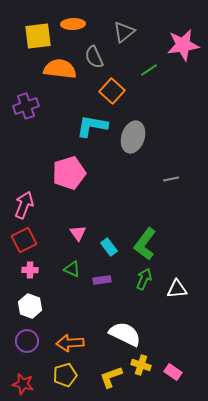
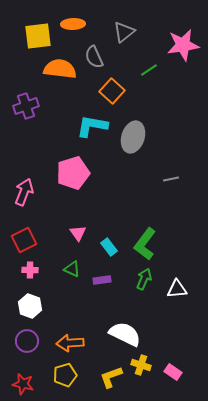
pink pentagon: moved 4 px right
pink arrow: moved 13 px up
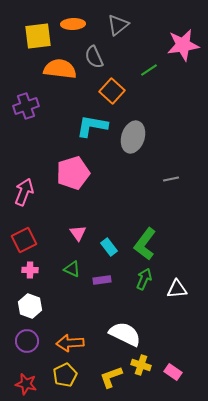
gray triangle: moved 6 px left, 7 px up
yellow pentagon: rotated 10 degrees counterclockwise
red star: moved 3 px right
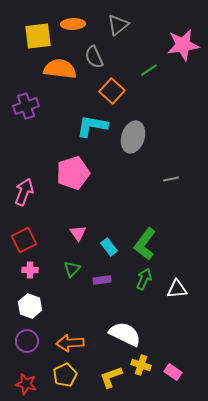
green triangle: rotated 48 degrees clockwise
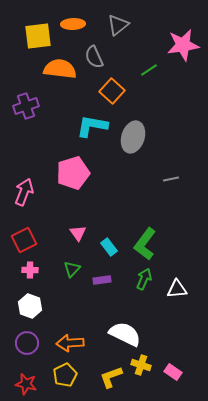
purple circle: moved 2 px down
